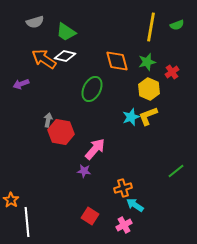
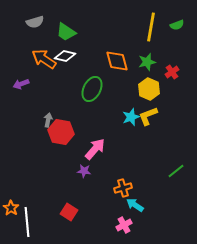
orange star: moved 8 px down
red square: moved 21 px left, 4 px up
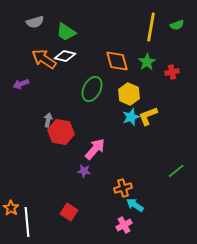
green star: rotated 18 degrees counterclockwise
red cross: rotated 24 degrees clockwise
yellow hexagon: moved 20 px left, 5 px down
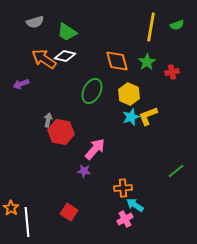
green trapezoid: moved 1 px right
green ellipse: moved 2 px down
orange cross: rotated 12 degrees clockwise
pink cross: moved 1 px right, 6 px up
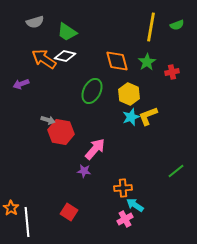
gray arrow: rotated 96 degrees clockwise
